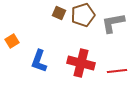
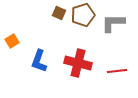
gray L-shape: rotated 10 degrees clockwise
red cross: moved 3 px left
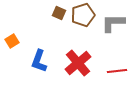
red cross: rotated 36 degrees clockwise
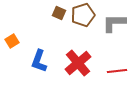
gray L-shape: moved 1 px right
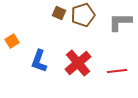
gray L-shape: moved 6 px right, 1 px up
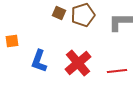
orange square: rotated 24 degrees clockwise
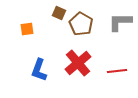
brown pentagon: moved 2 px left, 9 px down; rotated 25 degrees counterclockwise
orange square: moved 15 px right, 12 px up
blue L-shape: moved 9 px down
